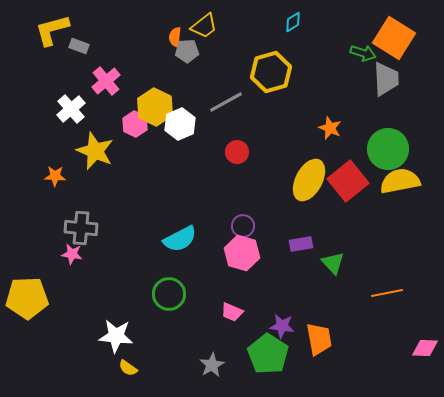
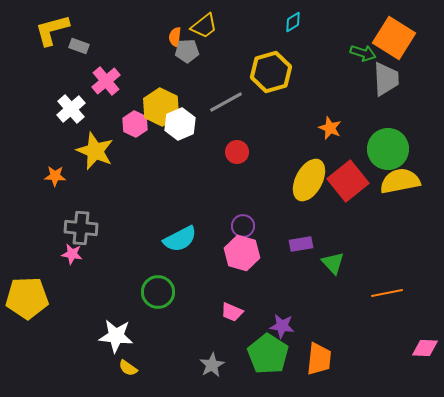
yellow hexagon at (155, 107): moved 6 px right
green circle at (169, 294): moved 11 px left, 2 px up
orange trapezoid at (319, 339): moved 20 px down; rotated 16 degrees clockwise
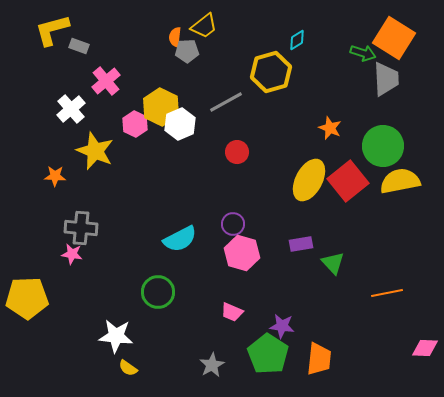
cyan diamond at (293, 22): moved 4 px right, 18 px down
green circle at (388, 149): moved 5 px left, 3 px up
purple circle at (243, 226): moved 10 px left, 2 px up
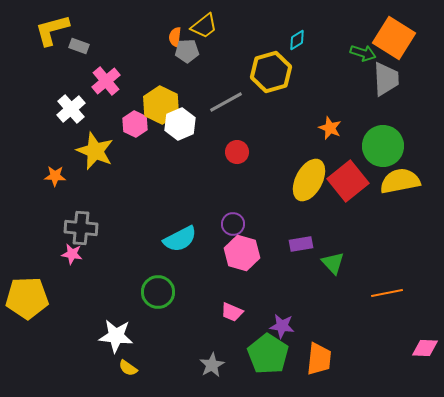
yellow hexagon at (161, 107): moved 2 px up
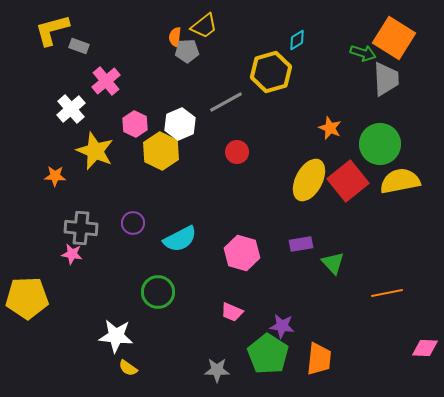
yellow hexagon at (161, 105): moved 46 px down
green circle at (383, 146): moved 3 px left, 2 px up
purple circle at (233, 224): moved 100 px left, 1 px up
gray star at (212, 365): moved 5 px right, 5 px down; rotated 30 degrees clockwise
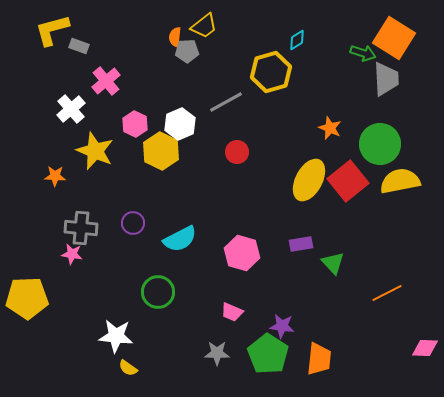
orange line at (387, 293): rotated 16 degrees counterclockwise
gray star at (217, 370): moved 17 px up
